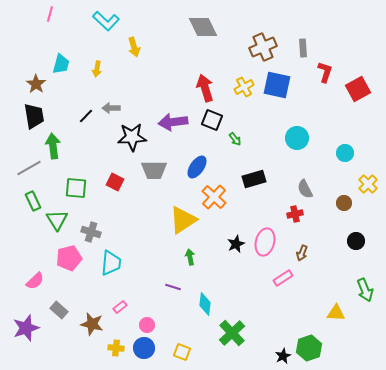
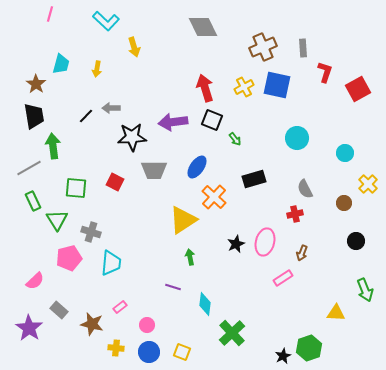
purple star at (26, 328): moved 3 px right; rotated 20 degrees counterclockwise
blue circle at (144, 348): moved 5 px right, 4 px down
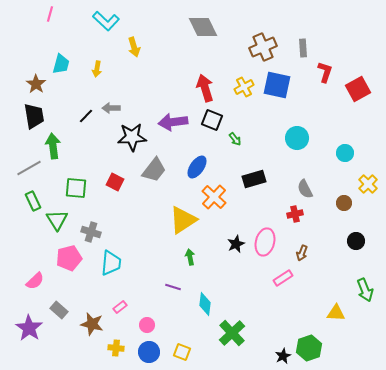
gray trapezoid at (154, 170): rotated 52 degrees counterclockwise
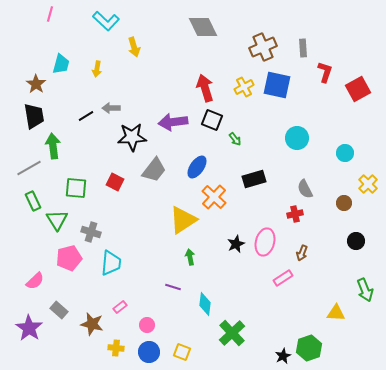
black line at (86, 116): rotated 14 degrees clockwise
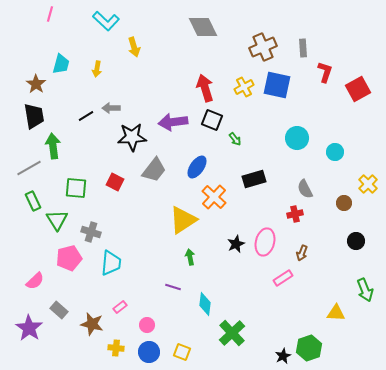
cyan circle at (345, 153): moved 10 px left, 1 px up
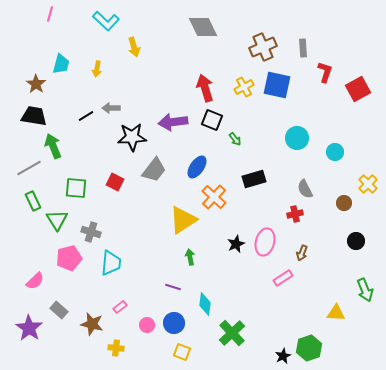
black trapezoid at (34, 116): rotated 72 degrees counterclockwise
green arrow at (53, 146): rotated 15 degrees counterclockwise
blue circle at (149, 352): moved 25 px right, 29 px up
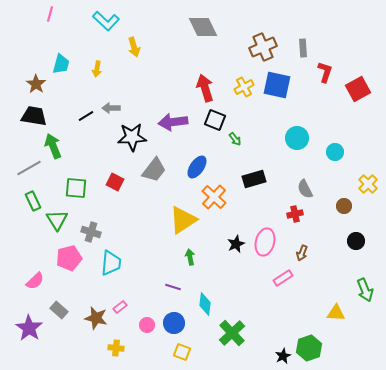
black square at (212, 120): moved 3 px right
brown circle at (344, 203): moved 3 px down
brown star at (92, 324): moved 4 px right, 6 px up
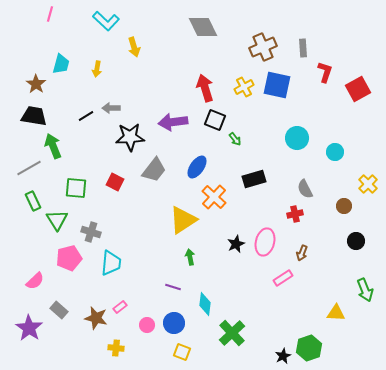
black star at (132, 137): moved 2 px left
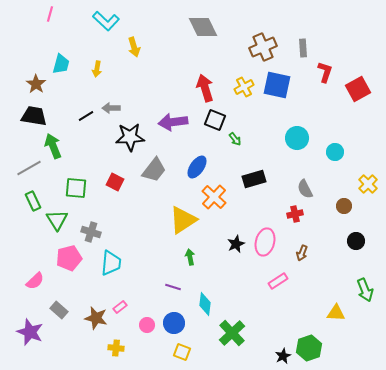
pink rectangle at (283, 278): moved 5 px left, 3 px down
purple star at (29, 328): moved 1 px right, 4 px down; rotated 12 degrees counterclockwise
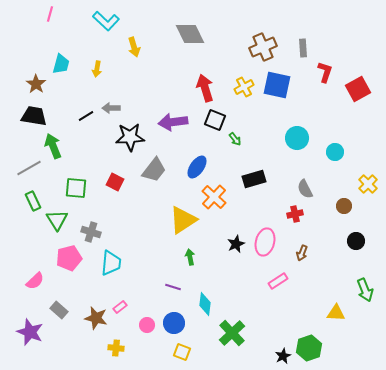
gray diamond at (203, 27): moved 13 px left, 7 px down
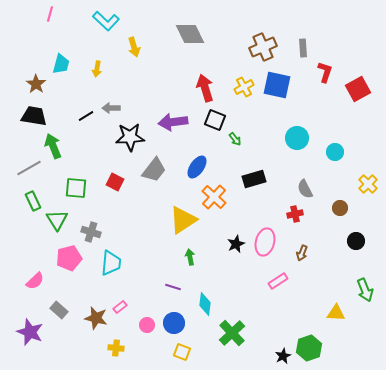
brown circle at (344, 206): moved 4 px left, 2 px down
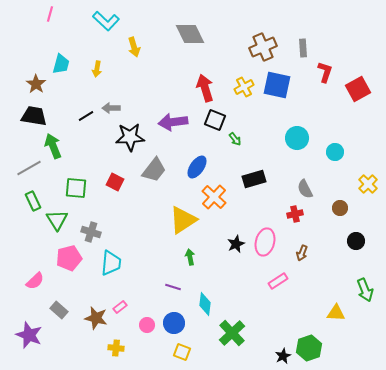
purple star at (30, 332): moved 1 px left, 3 px down
